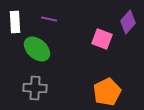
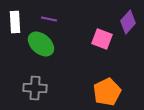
green ellipse: moved 4 px right, 5 px up
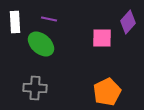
pink square: moved 1 px up; rotated 20 degrees counterclockwise
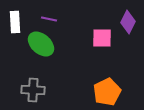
purple diamond: rotated 15 degrees counterclockwise
gray cross: moved 2 px left, 2 px down
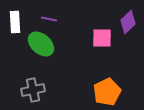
purple diamond: rotated 20 degrees clockwise
gray cross: rotated 15 degrees counterclockwise
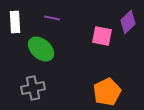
purple line: moved 3 px right, 1 px up
pink square: moved 2 px up; rotated 10 degrees clockwise
green ellipse: moved 5 px down
gray cross: moved 2 px up
